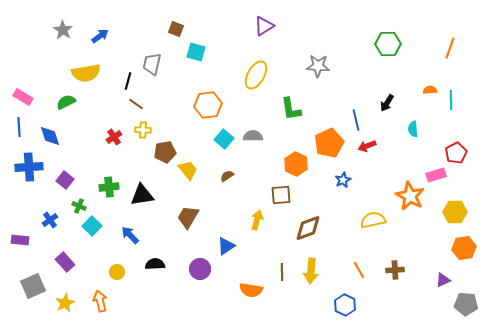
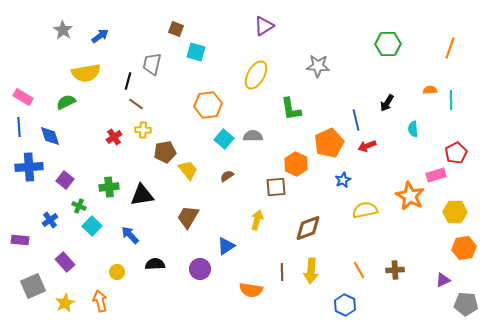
brown square at (281, 195): moved 5 px left, 8 px up
yellow semicircle at (373, 220): moved 8 px left, 10 px up
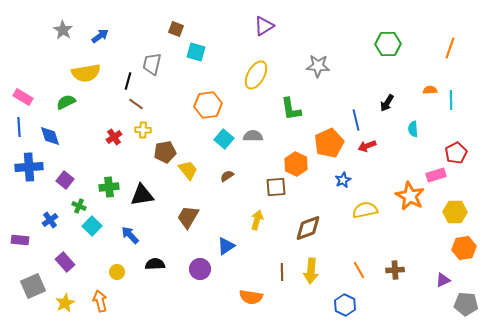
orange semicircle at (251, 290): moved 7 px down
